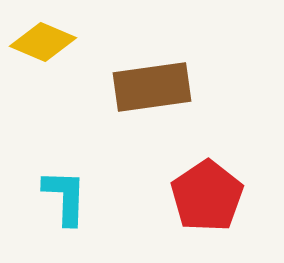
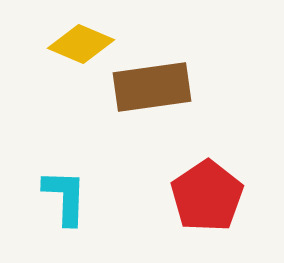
yellow diamond: moved 38 px right, 2 px down
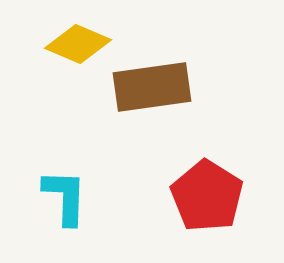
yellow diamond: moved 3 px left
red pentagon: rotated 6 degrees counterclockwise
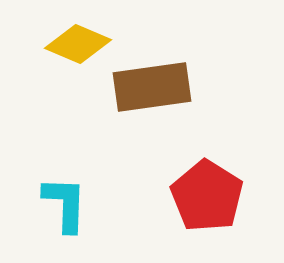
cyan L-shape: moved 7 px down
